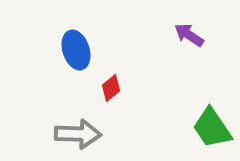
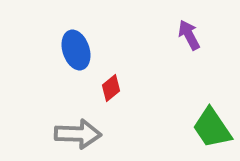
purple arrow: rotated 28 degrees clockwise
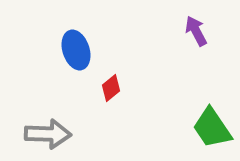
purple arrow: moved 7 px right, 4 px up
gray arrow: moved 30 px left
